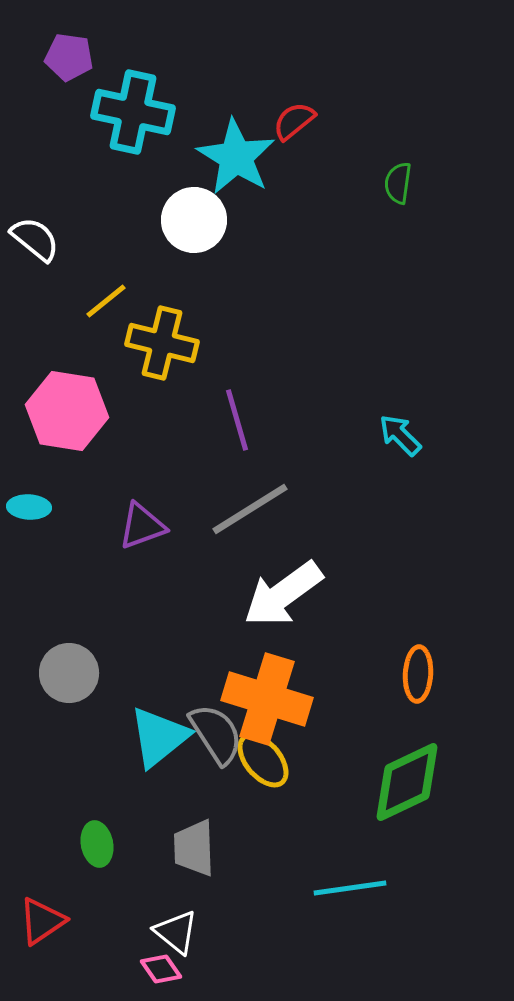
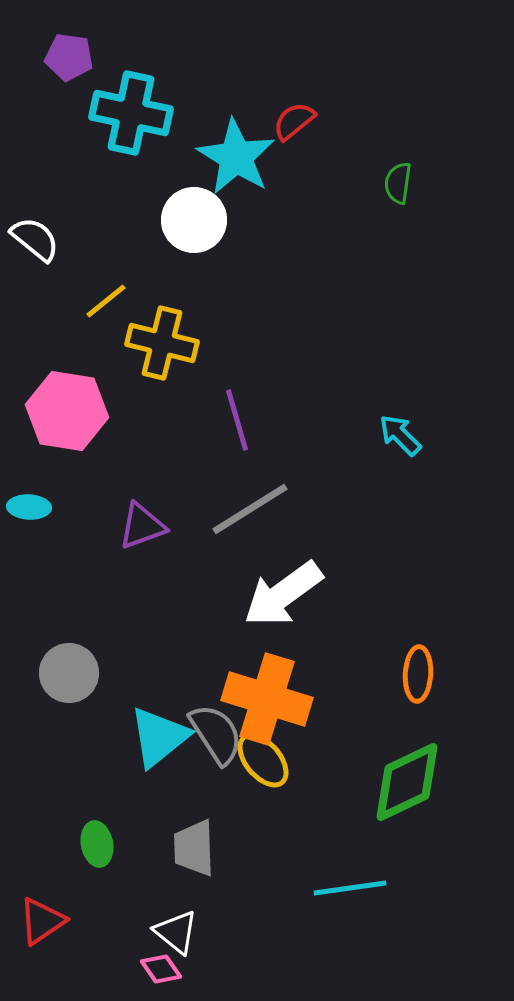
cyan cross: moved 2 px left, 1 px down
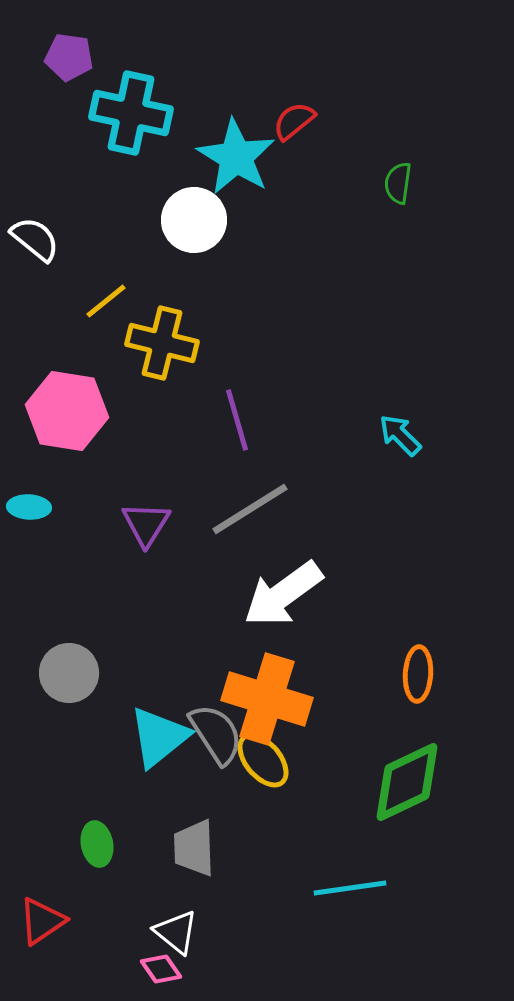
purple triangle: moved 4 px right, 2 px up; rotated 38 degrees counterclockwise
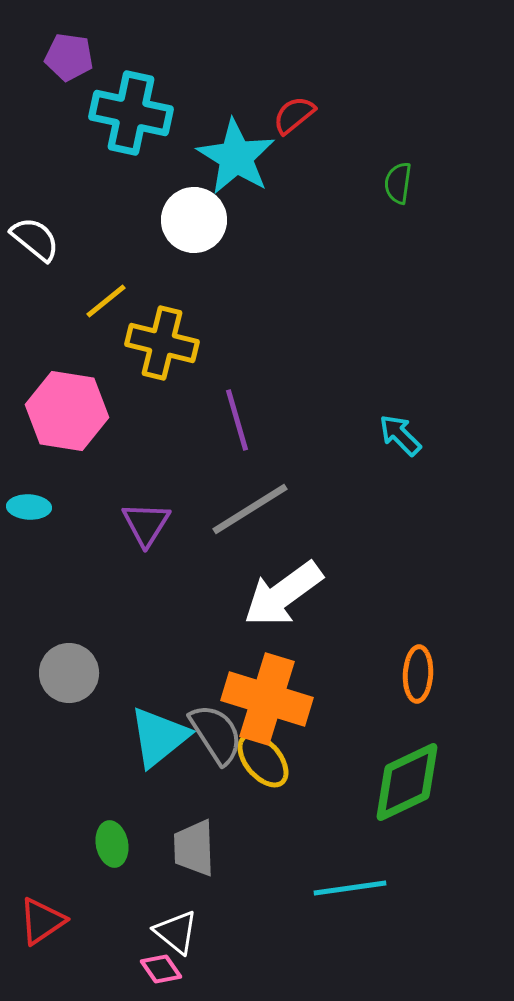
red semicircle: moved 6 px up
green ellipse: moved 15 px right
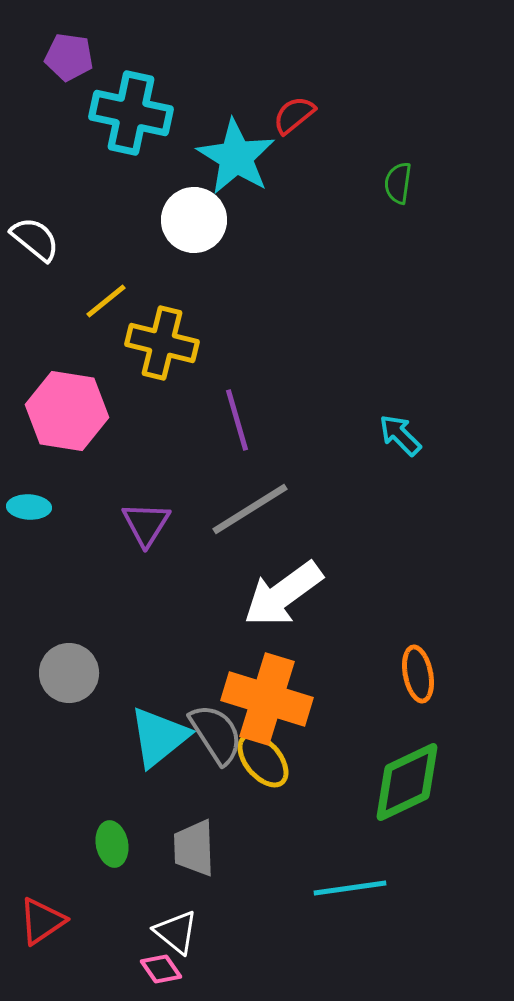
orange ellipse: rotated 14 degrees counterclockwise
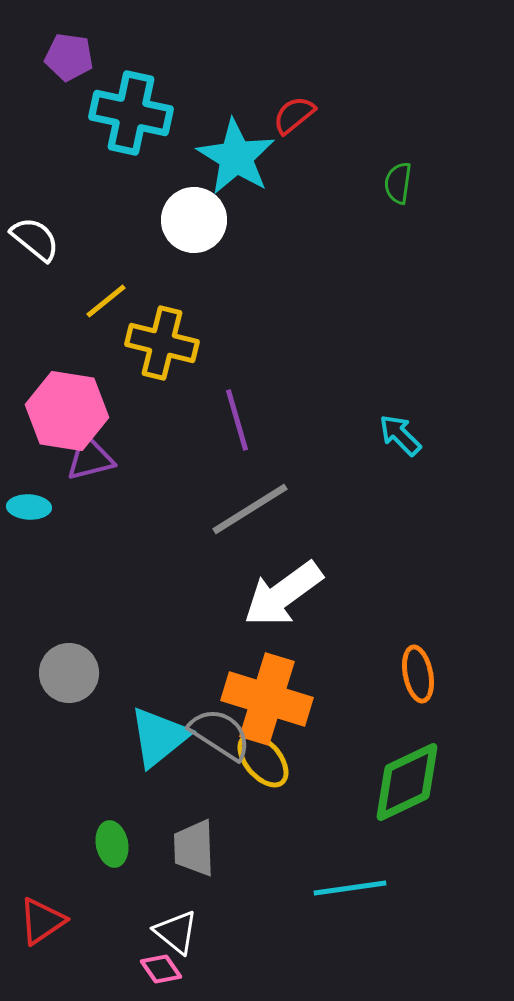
purple triangle: moved 56 px left, 66 px up; rotated 44 degrees clockwise
gray semicircle: moved 4 px right; rotated 24 degrees counterclockwise
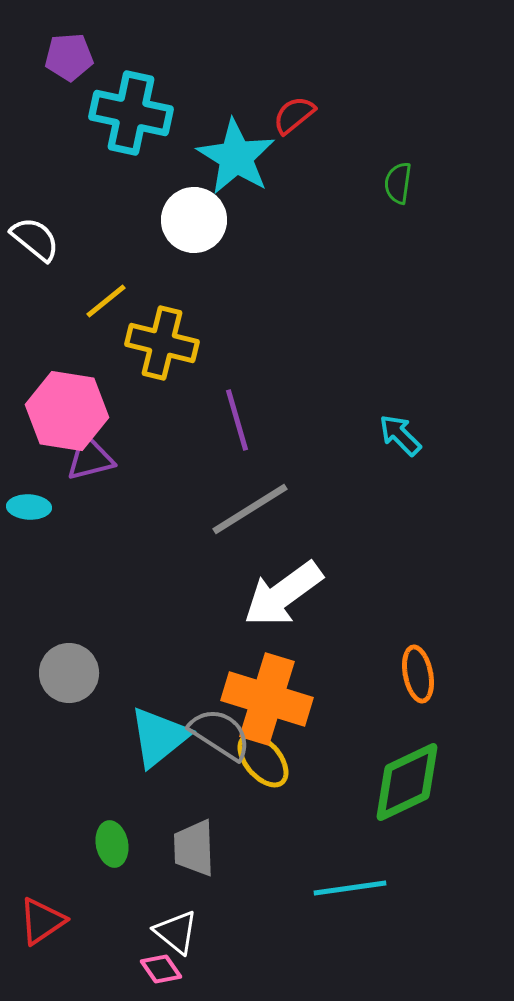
purple pentagon: rotated 12 degrees counterclockwise
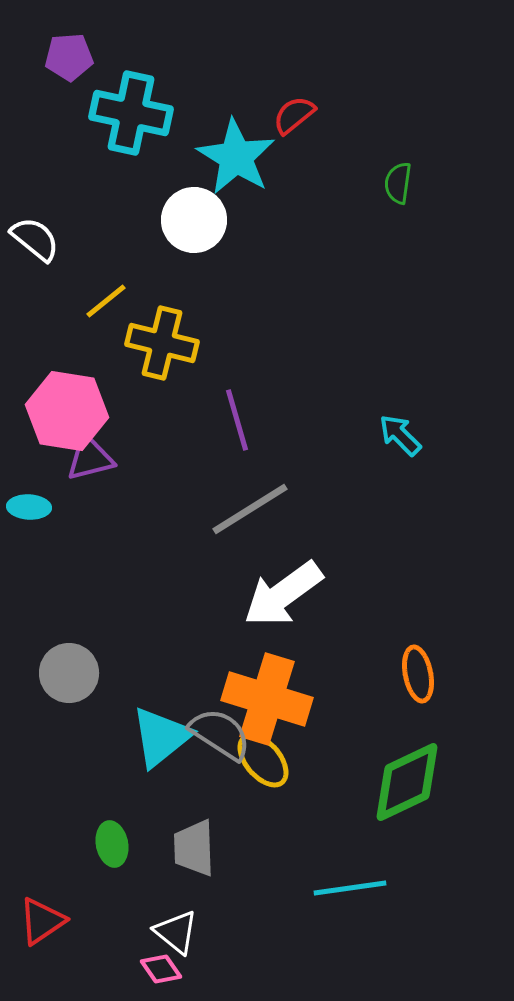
cyan triangle: moved 2 px right
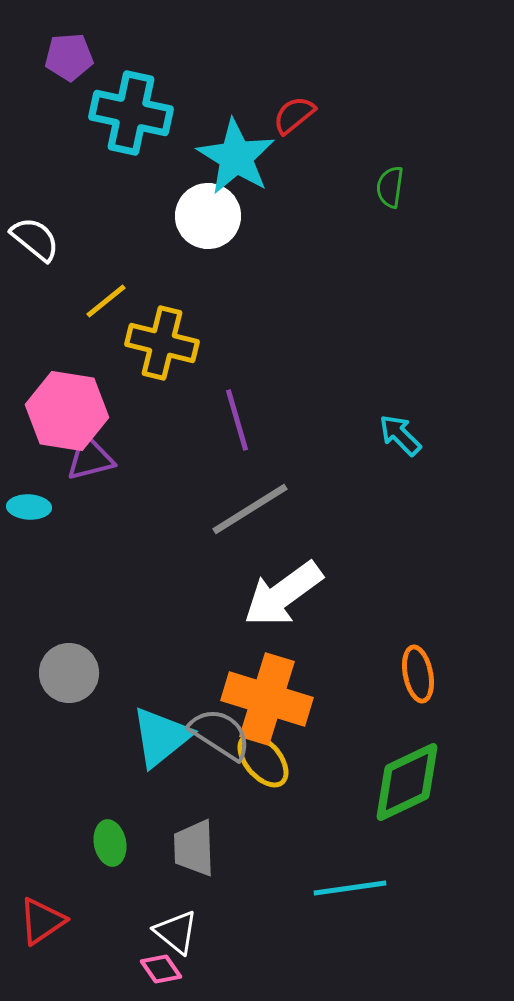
green semicircle: moved 8 px left, 4 px down
white circle: moved 14 px right, 4 px up
green ellipse: moved 2 px left, 1 px up
